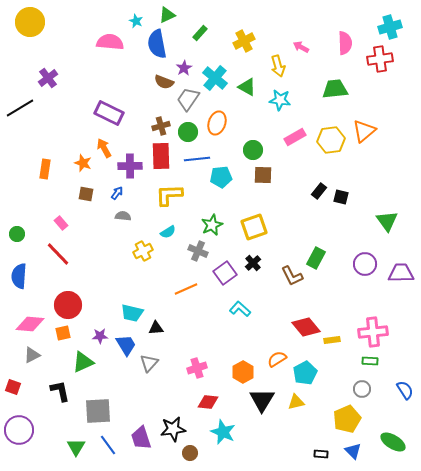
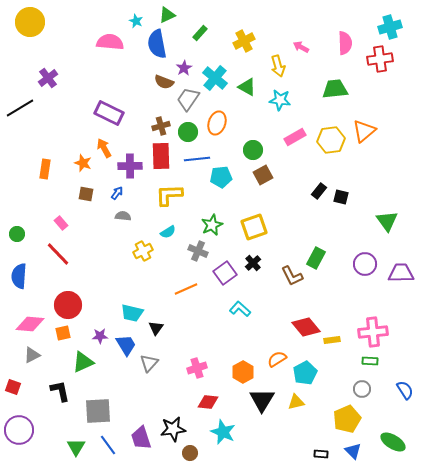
brown square at (263, 175): rotated 30 degrees counterclockwise
black triangle at (156, 328): rotated 49 degrees counterclockwise
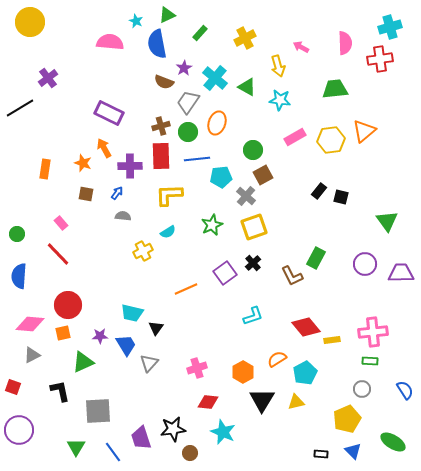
yellow cross at (244, 41): moved 1 px right, 3 px up
gray trapezoid at (188, 99): moved 3 px down
gray cross at (198, 251): moved 48 px right, 55 px up; rotated 18 degrees clockwise
cyan L-shape at (240, 309): moved 13 px right, 7 px down; rotated 120 degrees clockwise
blue line at (108, 445): moved 5 px right, 7 px down
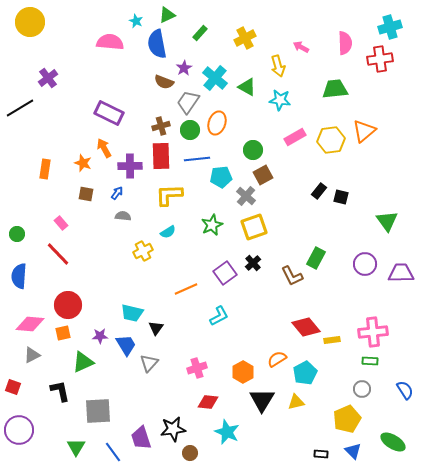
green circle at (188, 132): moved 2 px right, 2 px up
cyan L-shape at (253, 316): moved 34 px left; rotated 10 degrees counterclockwise
cyan star at (223, 432): moved 4 px right
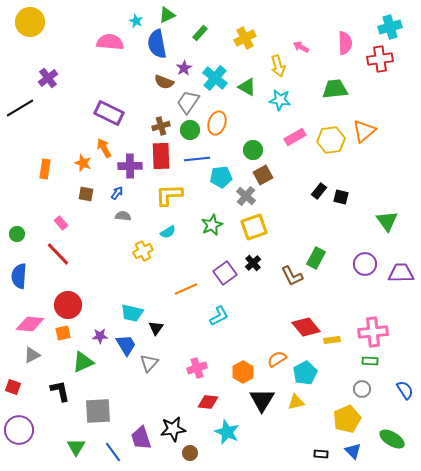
green ellipse at (393, 442): moved 1 px left, 3 px up
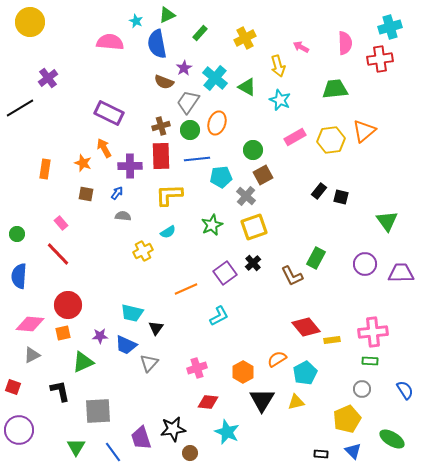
cyan star at (280, 100): rotated 15 degrees clockwise
blue trapezoid at (126, 345): rotated 145 degrees clockwise
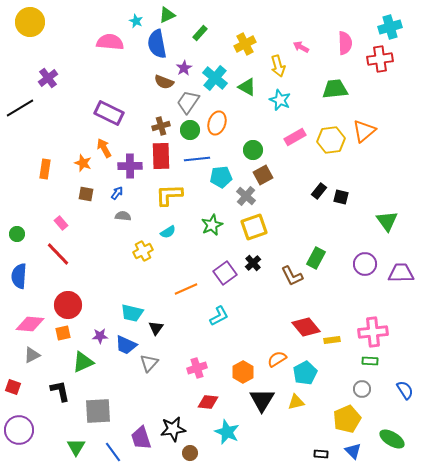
yellow cross at (245, 38): moved 6 px down
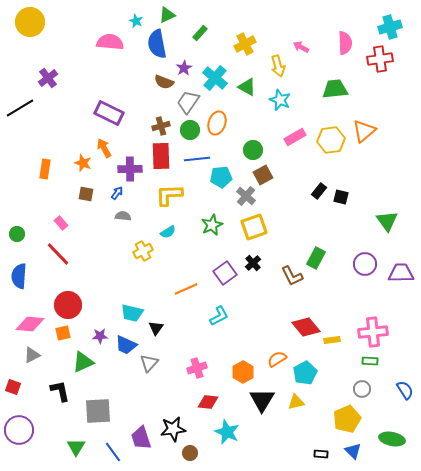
purple cross at (130, 166): moved 3 px down
green ellipse at (392, 439): rotated 20 degrees counterclockwise
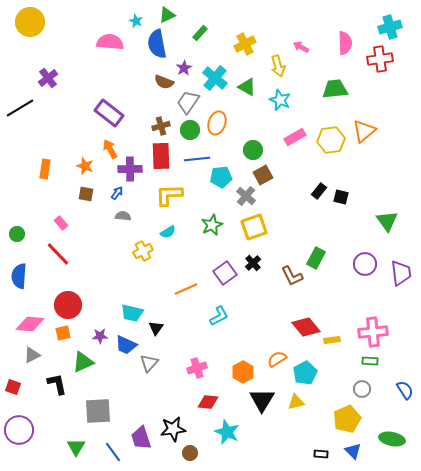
purple rectangle at (109, 113): rotated 12 degrees clockwise
orange arrow at (104, 148): moved 6 px right, 1 px down
orange star at (83, 163): moved 2 px right, 3 px down
purple trapezoid at (401, 273): rotated 84 degrees clockwise
black L-shape at (60, 391): moved 3 px left, 7 px up
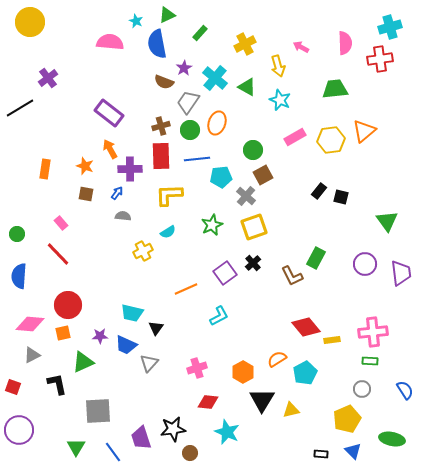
yellow triangle at (296, 402): moved 5 px left, 8 px down
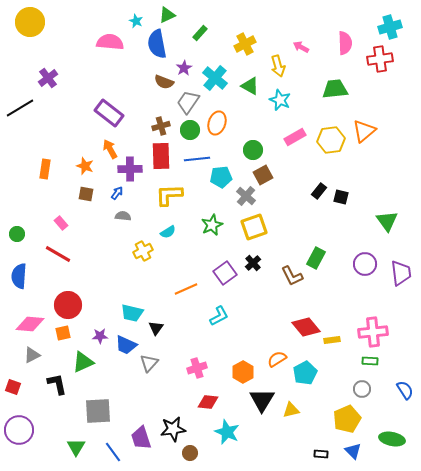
green triangle at (247, 87): moved 3 px right, 1 px up
red line at (58, 254): rotated 16 degrees counterclockwise
